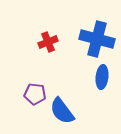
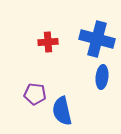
red cross: rotated 18 degrees clockwise
blue semicircle: rotated 24 degrees clockwise
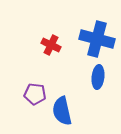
red cross: moved 3 px right, 3 px down; rotated 30 degrees clockwise
blue ellipse: moved 4 px left
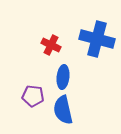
blue ellipse: moved 35 px left
purple pentagon: moved 2 px left, 2 px down
blue semicircle: moved 1 px right, 1 px up
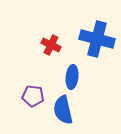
blue ellipse: moved 9 px right
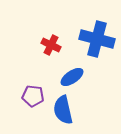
blue ellipse: rotated 50 degrees clockwise
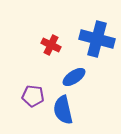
blue ellipse: moved 2 px right
